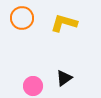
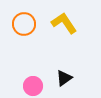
orange circle: moved 2 px right, 6 px down
yellow L-shape: rotated 40 degrees clockwise
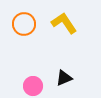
black triangle: rotated 12 degrees clockwise
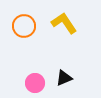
orange circle: moved 2 px down
pink circle: moved 2 px right, 3 px up
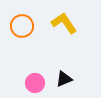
orange circle: moved 2 px left
black triangle: moved 1 px down
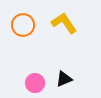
orange circle: moved 1 px right, 1 px up
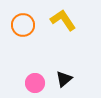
yellow L-shape: moved 1 px left, 3 px up
black triangle: rotated 18 degrees counterclockwise
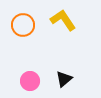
pink circle: moved 5 px left, 2 px up
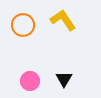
black triangle: rotated 18 degrees counterclockwise
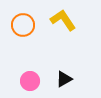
black triangle: rotated 30 degrees clockwise
